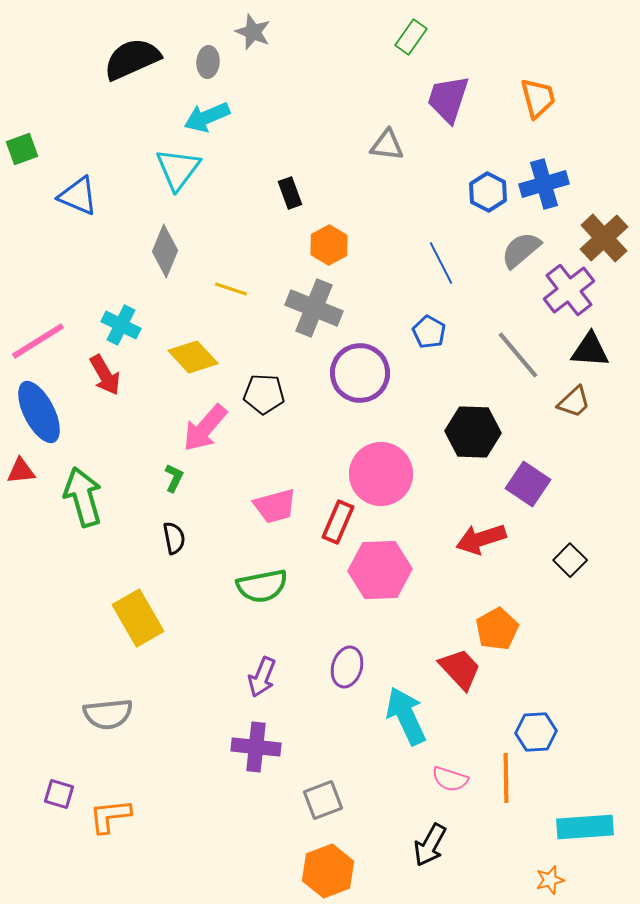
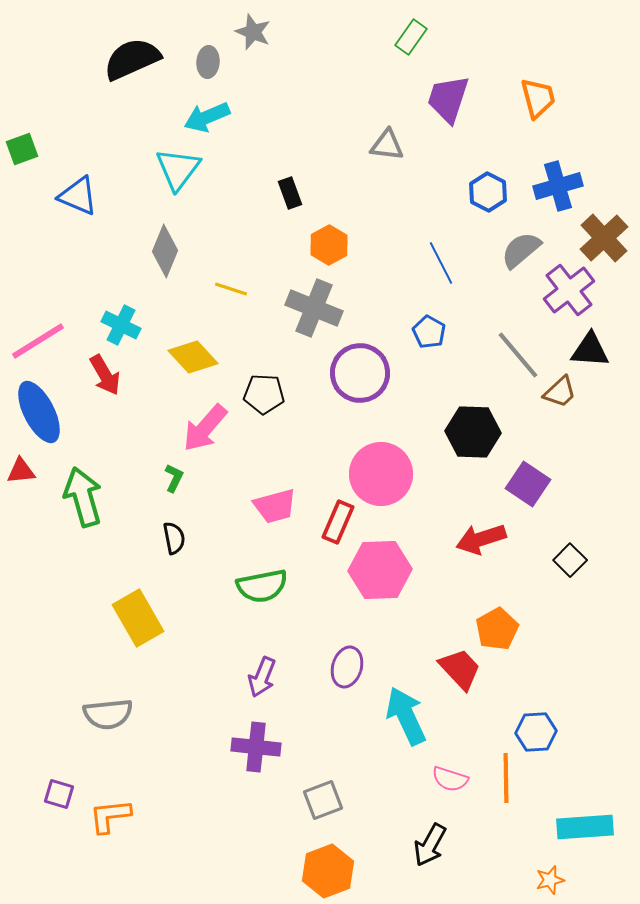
blue cross at (544, 184): moved 14 px right, 2 px down
brown trapezoid at (574, 402): moved 14 px left, 10 px up
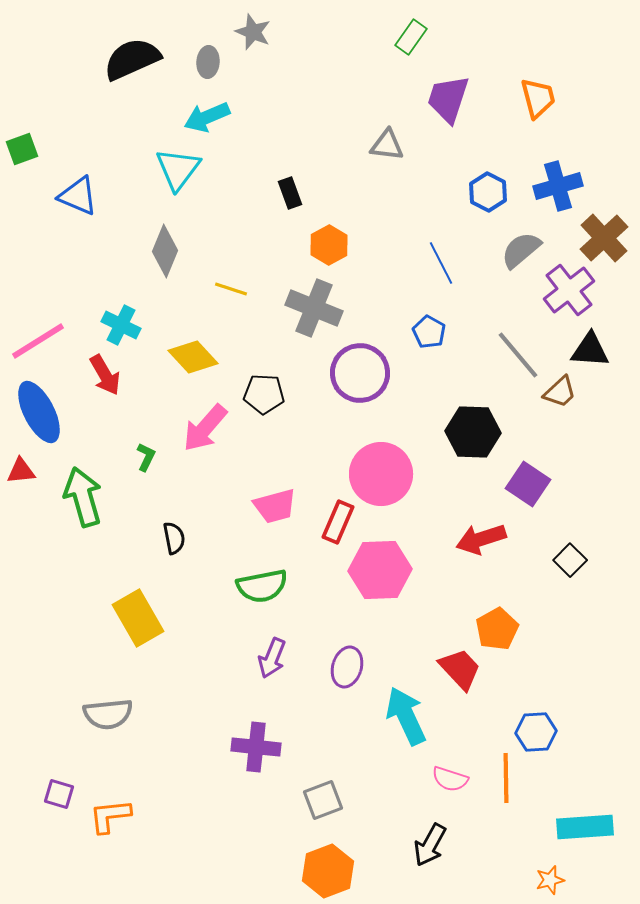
green L-shape at (174, 478): moved 28 px left, 21 px up
purple arrow at (262, 677): moved 10 px right, 19 px up
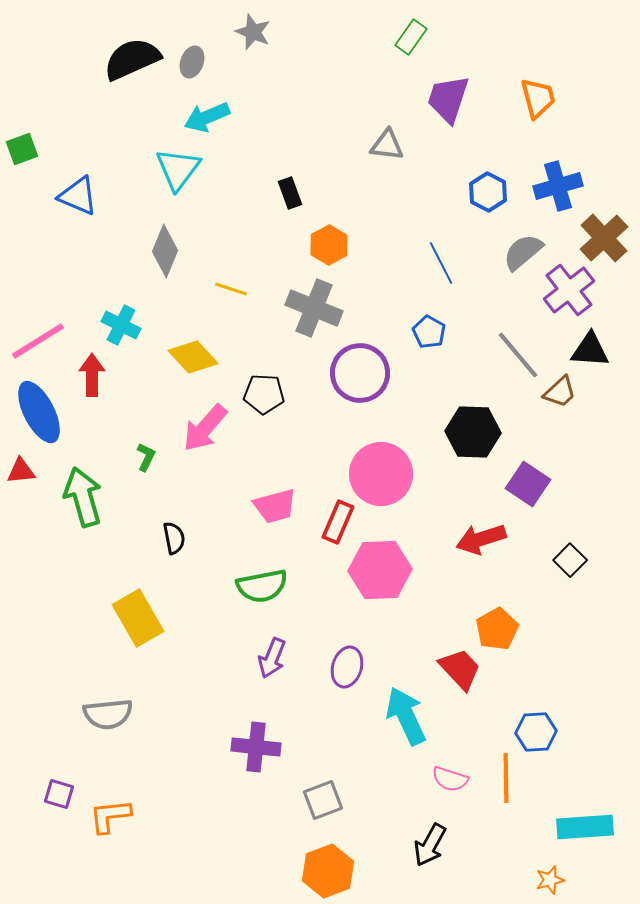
gray ellipse at (208, 62): moved 16 px left; rotated 16 degrees clockwise
gray semicircle at (521, 250): moved 2 px right, 2 px down
red arrow at (105, 375): moved 13 px left; rotated 150 degrees counterclockwise
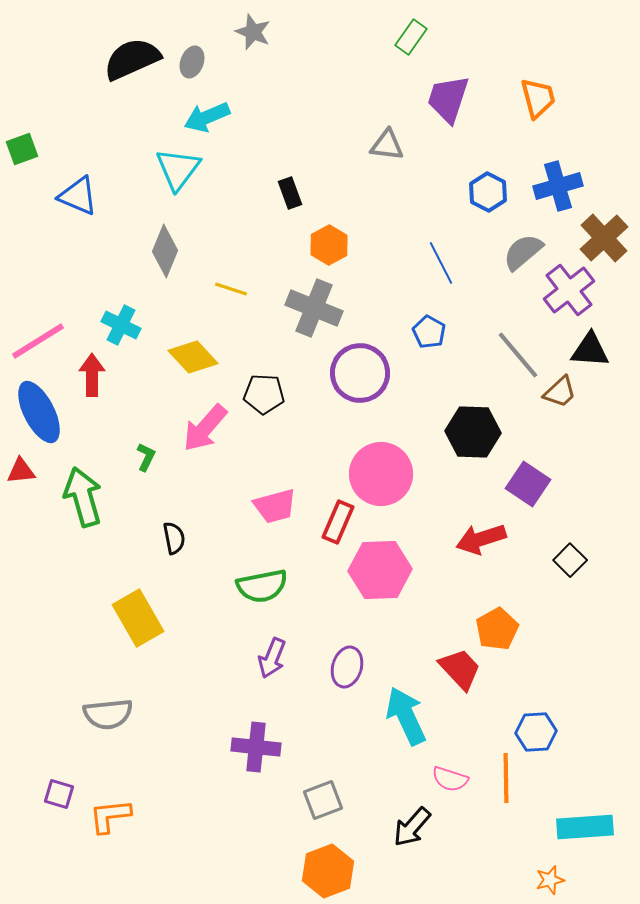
black arrow at (430, 845): moved 18 px left, 18 px up; rotated 12 degrees clockwise
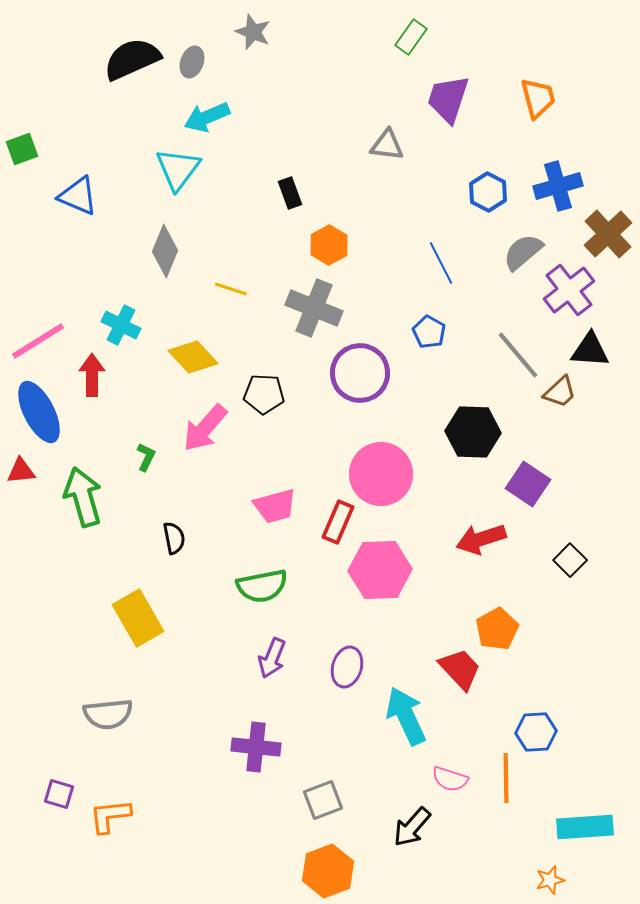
brown cross at (604, 238): moved 4 px right, 4 px up
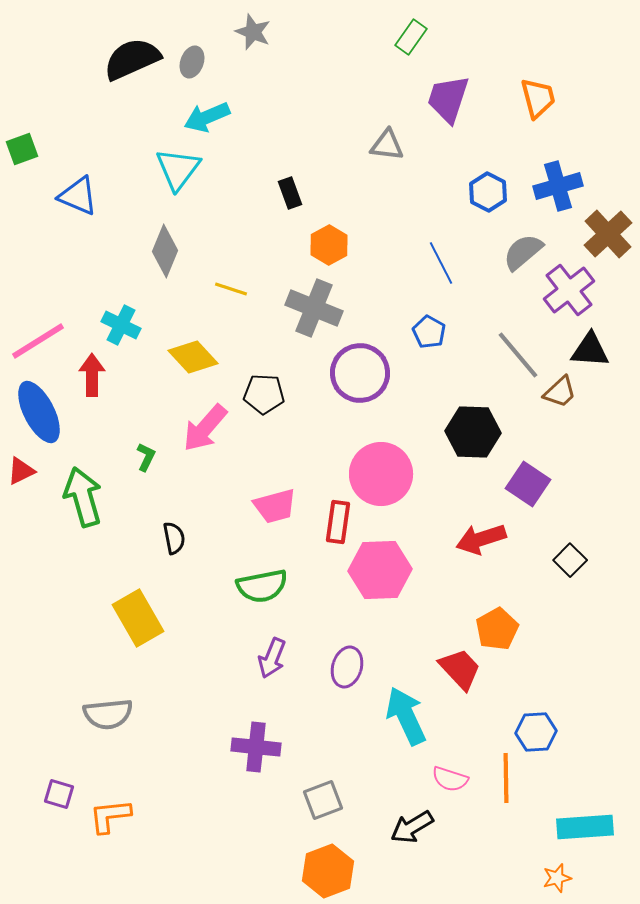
red triangle at (21, 471): rotated 20 degrees counterclockwise
red rectangle at (338, 522): rotated 15 degrees counterclockwise
black arrow at (412, 827): rotated 18 degrees clockwise
orange star at (550, 880): moved 7 px right, 2 px up
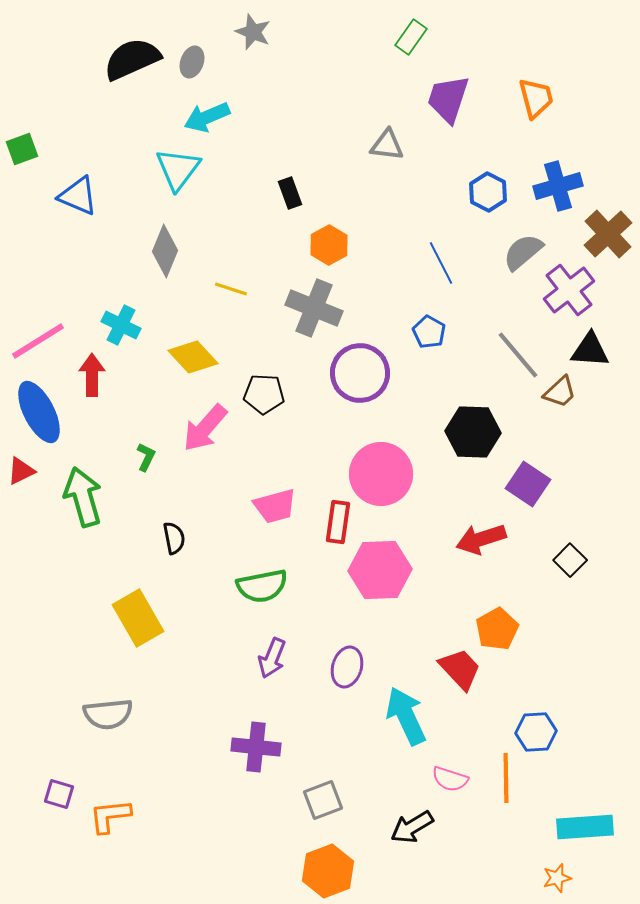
orange trapezoid at (538, 98): moved 2 px left
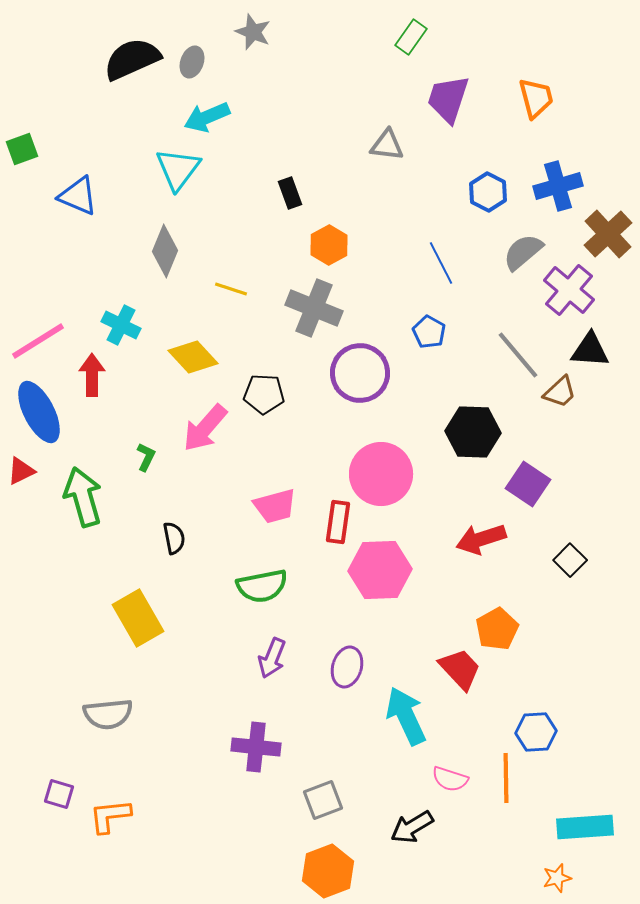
purple cross at (569, 290): rotated 12 degrees counterclockwise
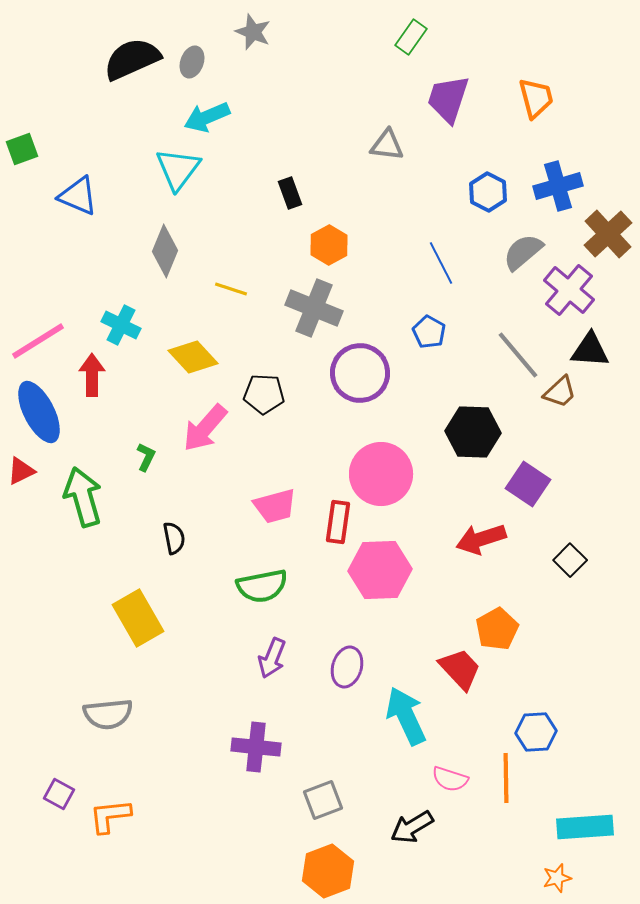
purple square at (59, 794): rotated 12 degrees clockwise
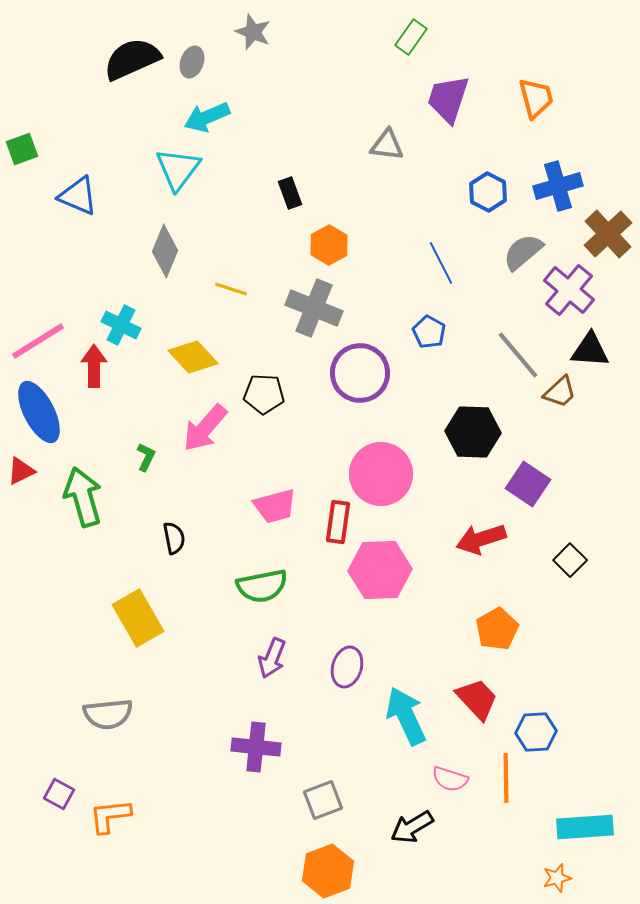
red arrow at (92, 375): moved 2 px right, 9 px up
red trapezoid at (460, 669): moved 17 px right, 30 px down
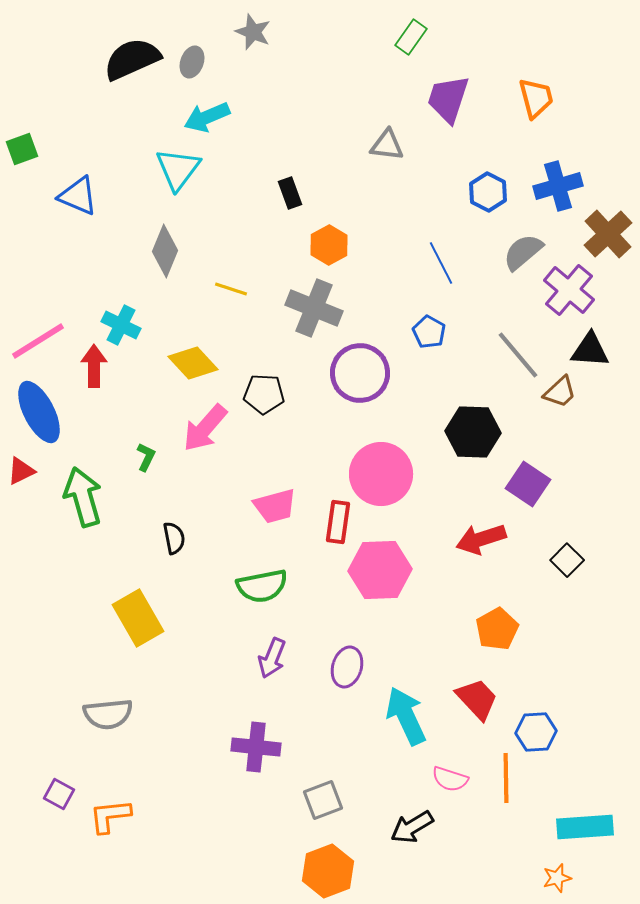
yellow diamond at (193, 357): moved 6 px down
black square at (570, 560): moved 3 px left
